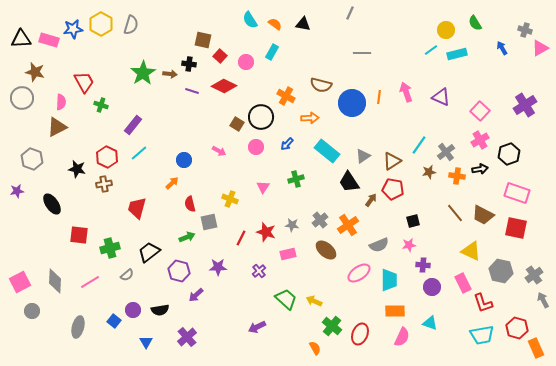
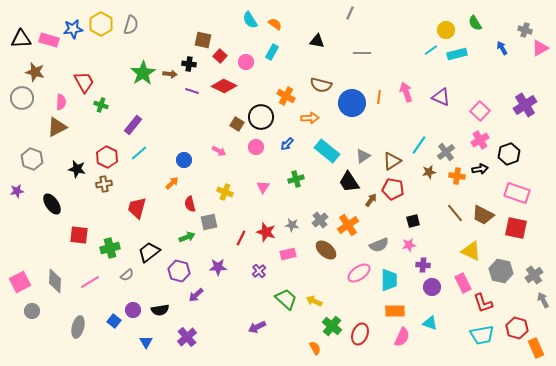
black triangle at (303, 24): moved 14 px right, 17 px down
yellow cross at (230, 199): moved 5 px left, 7 px up
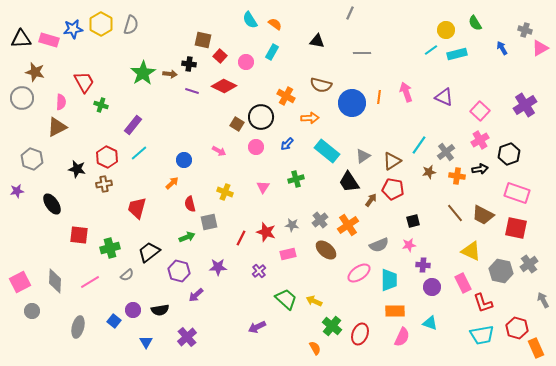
purple triangle at (441, 97): moved 3 px right
gray cross at (534, 275): moved 5 px left, 11 px up
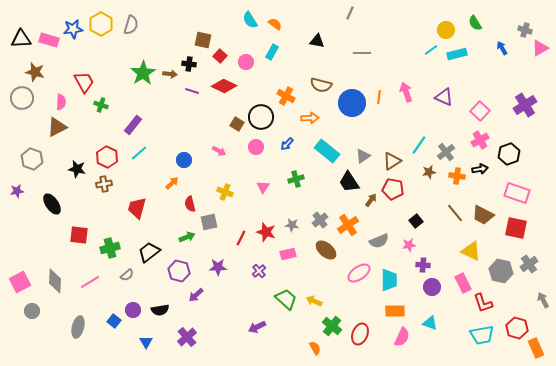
black square at (413, 221): moved 3 px right; rotated 24 degrees counterclockwise
gray semicircle at (379, 245): moved 4 px up
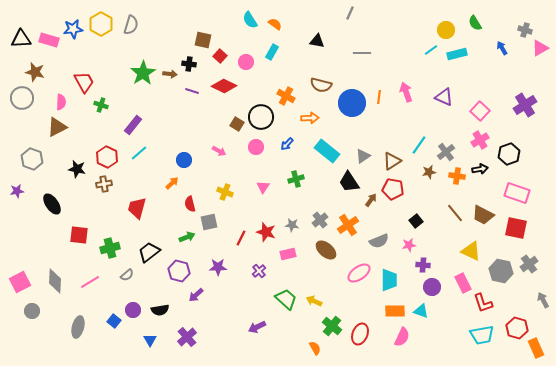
cyan triangle at (430, 323): moved 9 px left, 12 px up
blue triangle at (146, 342): moved 4 px right, 2 px up
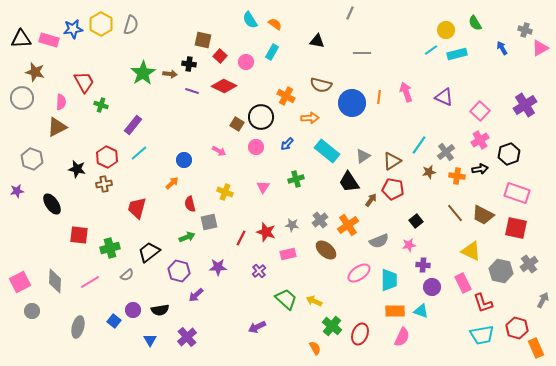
gray arrow at (543, 300): rotated 56 degrees clockwise
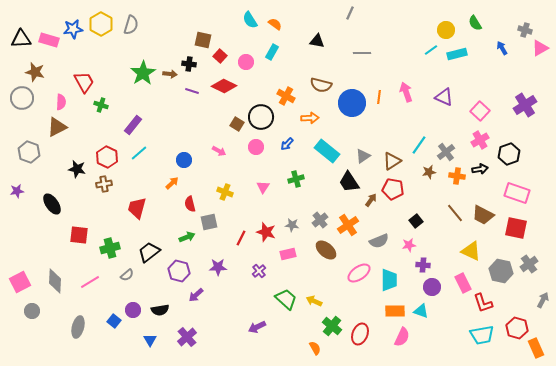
gray hexagon at (32, 159): moved 3 px left, 7 px up
